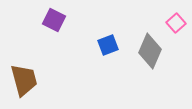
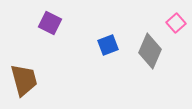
purple square: moved 4 px left, 3 px down
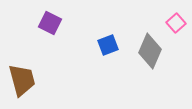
brown trapezoid: moved 2 px left
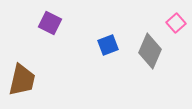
brown trapezoid: rotated 28 degrees clockwise
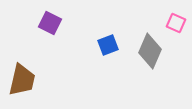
pink square: rotated 24 degrees counterclockwise
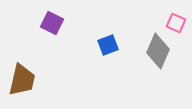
purple square: moved 2 px right
gray diamond: moved 8 px right
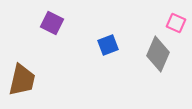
gray diamond: moved 3 px down
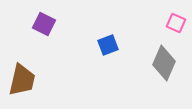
purple square: moved 8 px left, 1 px down
gray diamond: moved 6 px right, 9 px down
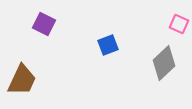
pink square: moved 3 px right, 1 px down
gray diamond: rotated 24 degrees clockwise
brown trapezoid: rotated 12 degrees clockwise
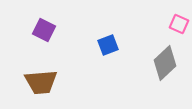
purple square: moved 6 px down
gray diamond: moved 1 px right
brown trapezoid: moved 19 px right, 2 px down; rotated 60 degrees clockwise
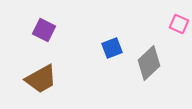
blue square: moved 4 px right, 3 px down
gray diamond: moved 16 px left
brown trapezoid: moved 3 px up; rotated 24 degrees counterclockwise
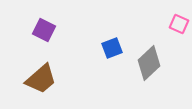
brown trapezoid: rotated 12 degrees counterclockwise
